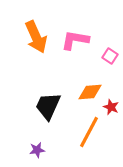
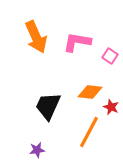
pink L-shape: moved 2 px right, 2 px down
orange diamond: rotated 10 degrees clockwise
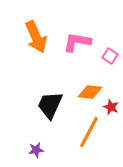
black trapezoid: moved 2 px right, 1 px up
purple star: moved 1 px left
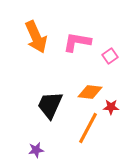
pink square: rotated 21 degrees clockwise
red star: rotated 21 degrees counterclockwise
orange line: moved 1 px left, 4 px up
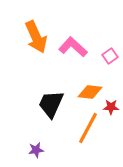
pink L-shape: moved 4 px left, 5 px down; rotated 32 degrees clockwise
black trapezoid: moved 1 px right, 1 px up
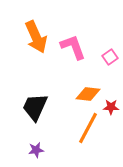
pink L-shape: rotated 28 degrees clockwise
pink square: moved 1 px down
orange diamond: moved 2 px left, 2 px down
black trapezoid: moved 16 px left, 3 px down
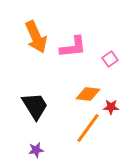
pink L-shape: rotated 104 degrees clockwise
pink square: moved 2 px down
black trapezoid: moved 1 px up; rotated 124 degrees clockwise
orange line: rotated 8 degrees clockwise
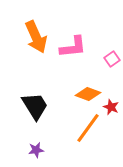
pink square: moved 2 px right
orange diamond: rotated 15 degrees clockwise
red star: rotated 21 degrees clockwise
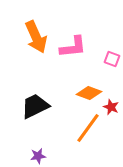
pink square: rotated 35 degrees counterclockwise
orange diamond: moved 1 px right, 1 px up
black trapezoid: rotated 84 degrees counterclockwise
purple star: moved 2 px right, 6 px down
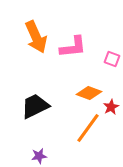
red star: rotated 21 degrees clockwise
purple star: moved 1 px right
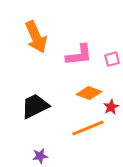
pink L-shape: moved 6 px right, 8 px down
pink square: rotated 35 degrees counterclockwise
orange line: rotated 32 degrees clockwise
purple star: moved 1 px right
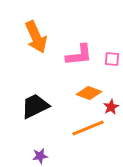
pink square: rotated 21 degrees clockwise
